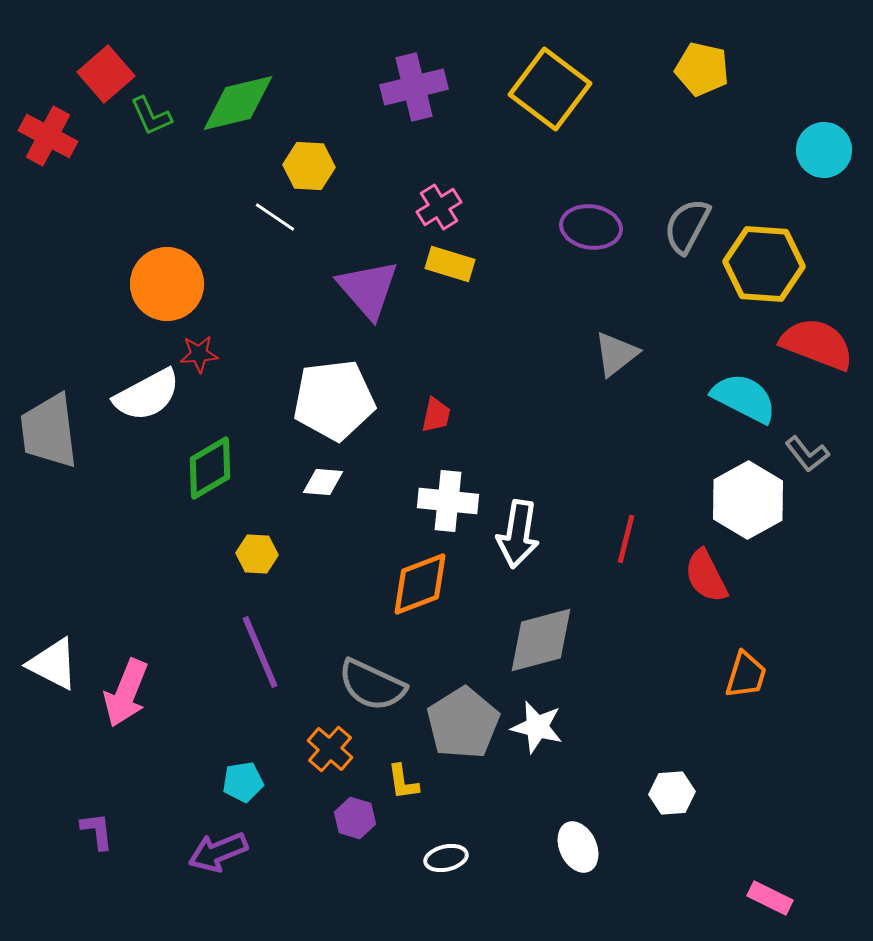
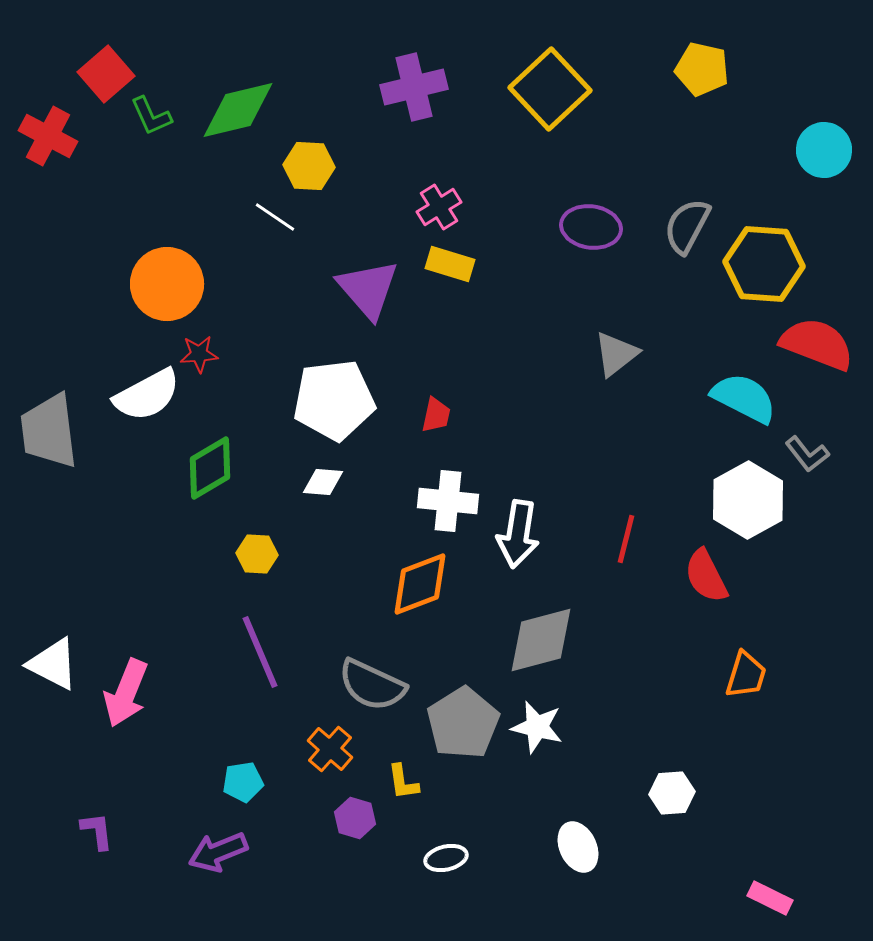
yellow square at (550, 89): rotated 10 degrees clockwise
green diamond at (238, 103): moved 7 px down
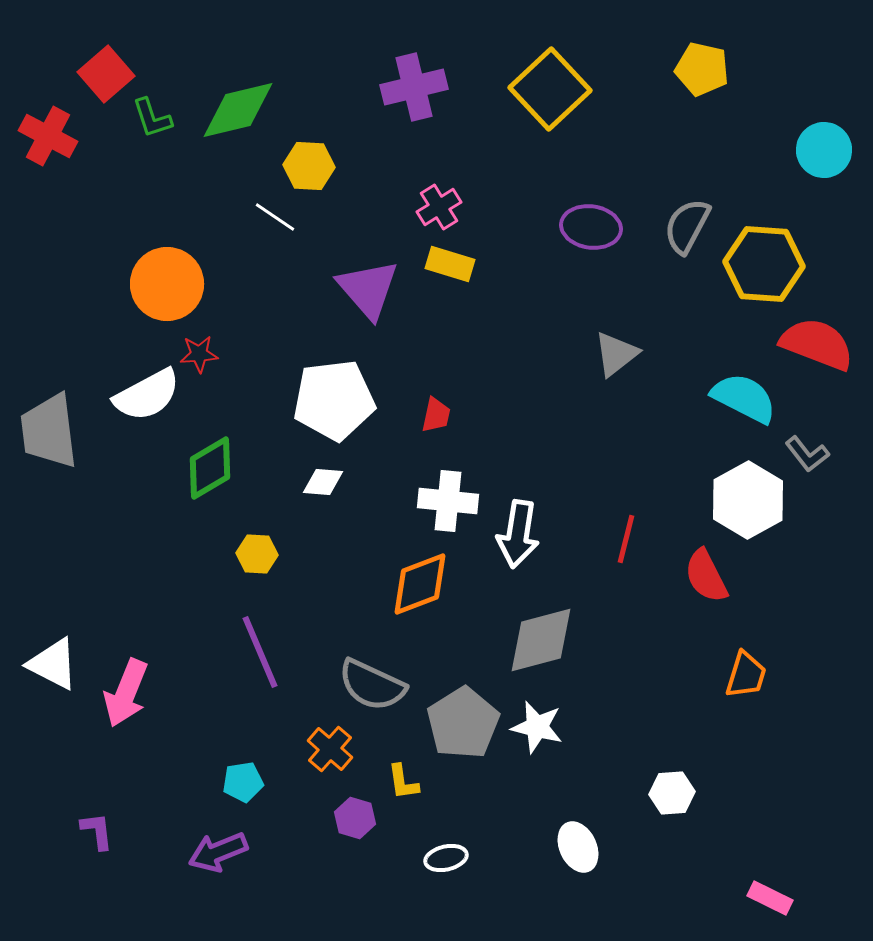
green L-shape at (151, 116): moved 1 px right, 2 px down; rotated 6 degrees clockwise
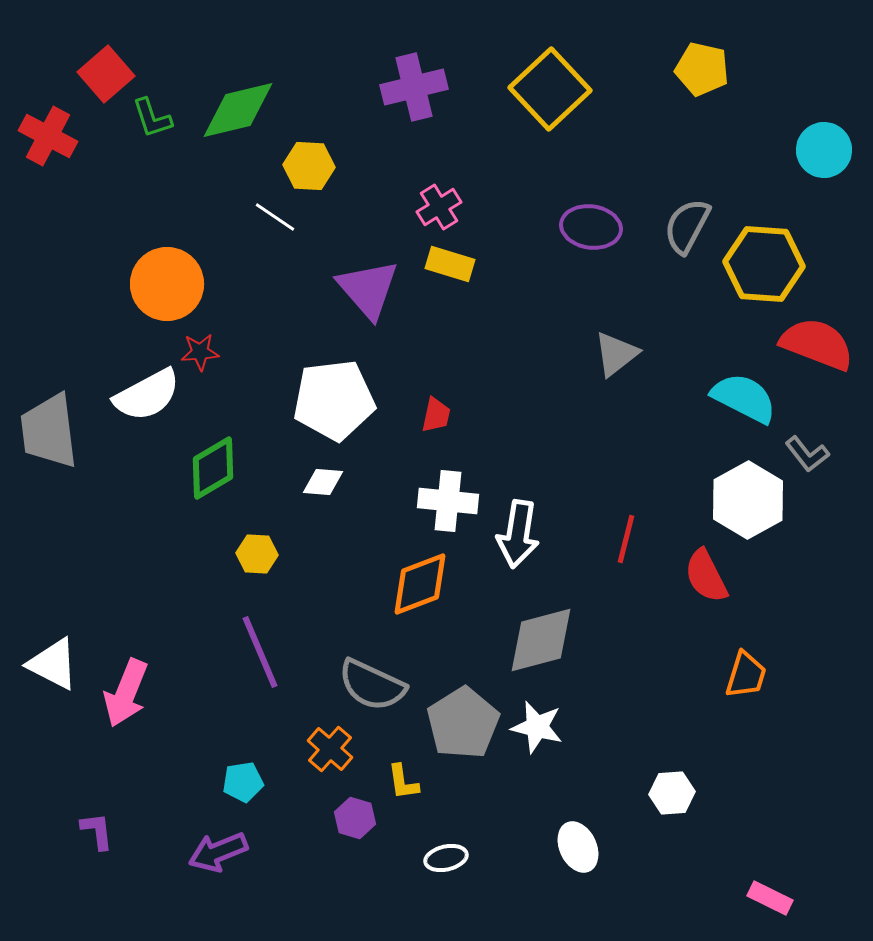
red star at (199, 354): moved 1 px right, 2 px up
green diamond at (210, 468): moved 3 px right
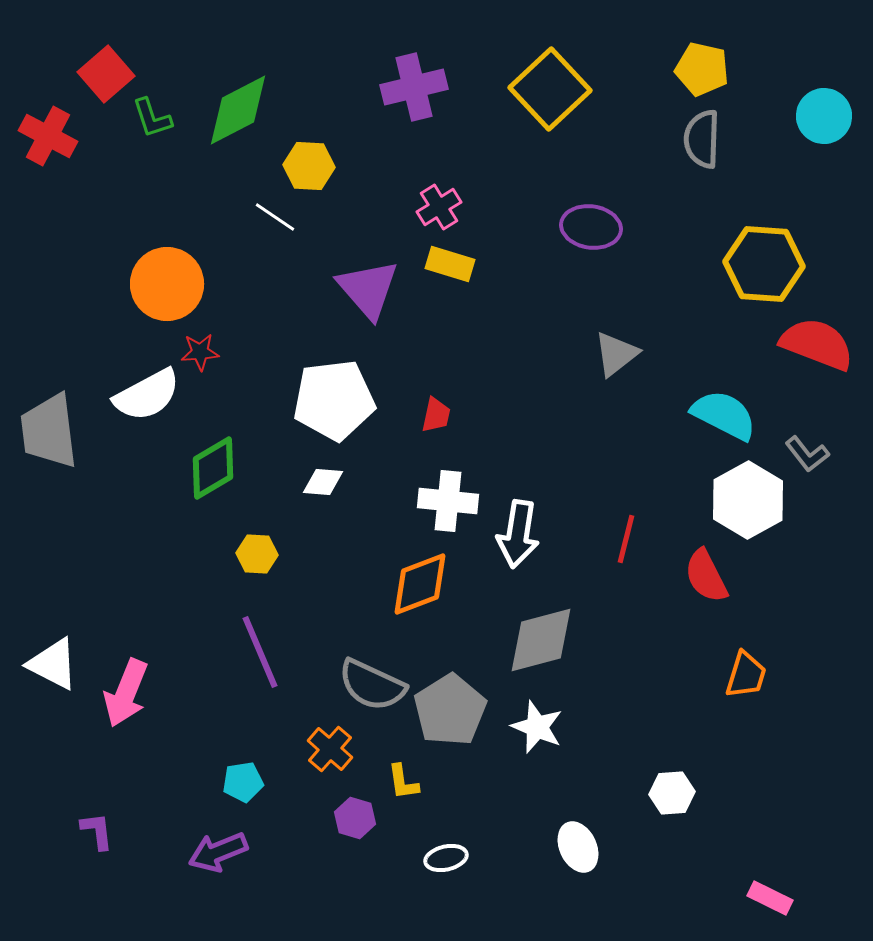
green diamond at (238, 110): rotated 14 degrees counterclockwise
cyan circle at (824, 150): moved 34 px up
gray semicircle at (687, 226): moved 15 px right, 87 px up; rotated 26 degrees counterclockwise
cyan semicircle at (744, 398): moved 20 px left, 17 px down
gray pentagon at (463, 723): moved 13 px left, 13 px up
white star at (537, 727): rotated 8 degrees clockwise
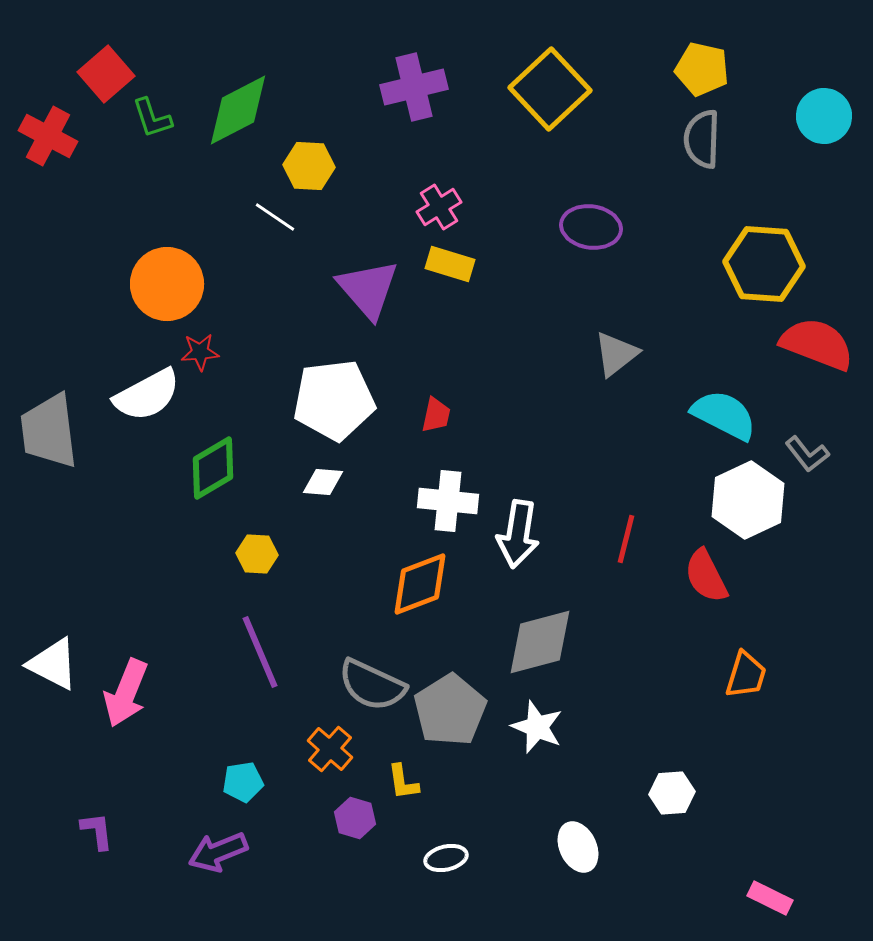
white hexagon at (748, 500): rotated 4 degrees clockwise
gray diamond at (541, 640): moved 1 px left, 2 px down
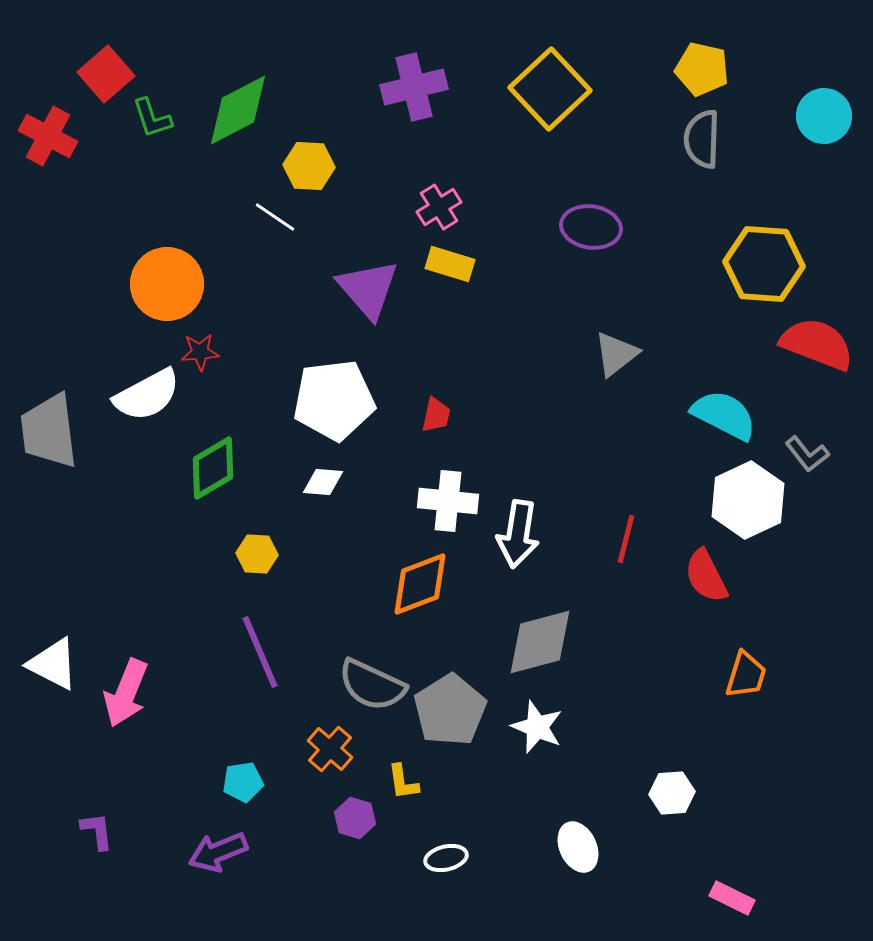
pink rectangle at (770, 898): moved 38 px left
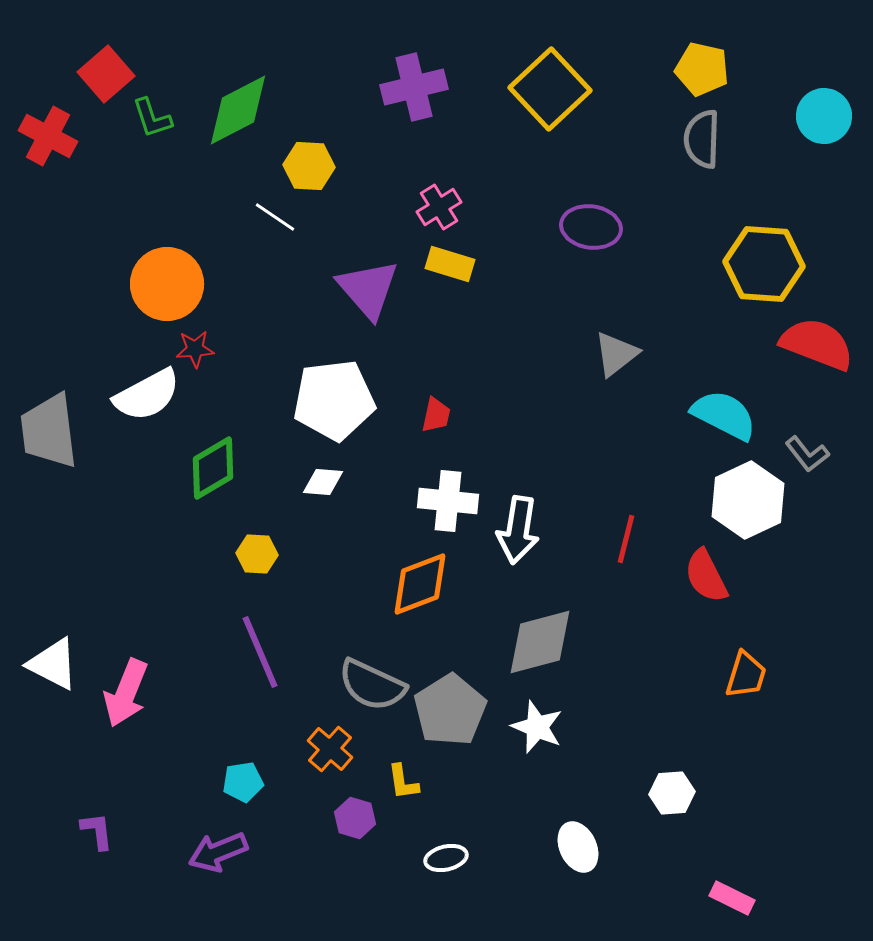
red star at (200, 352): moved 5 px left, 3 px up
white arrow at (518, 534): moved 4 px up
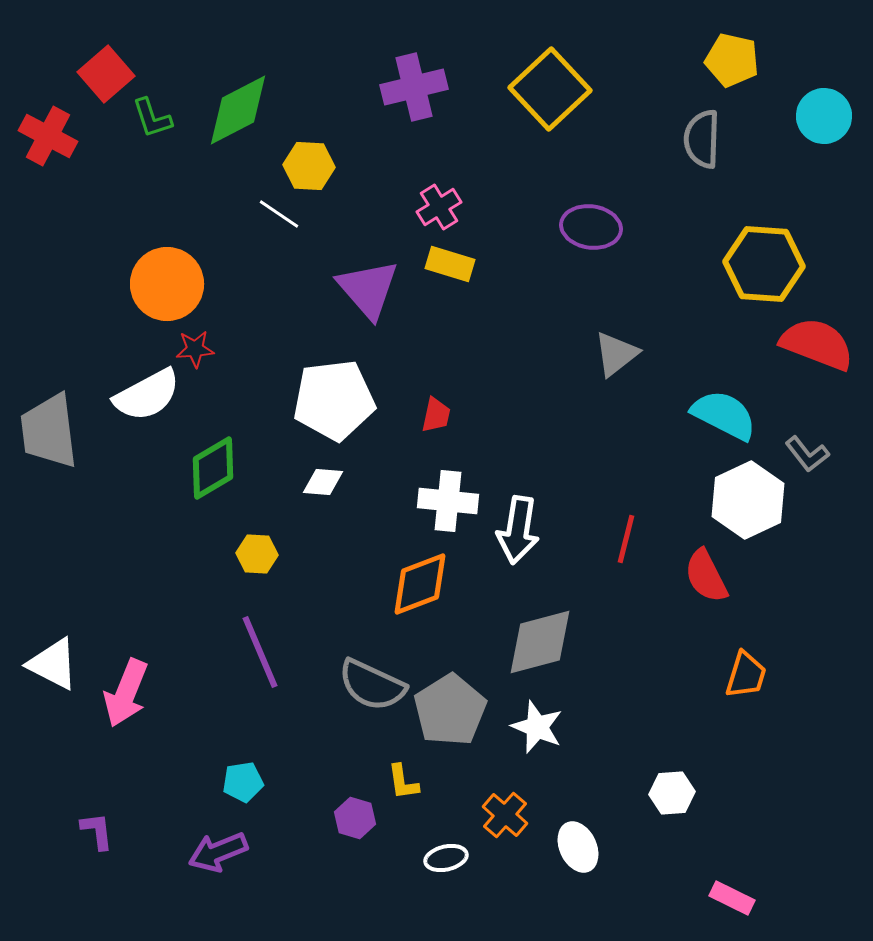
yellow pentagon at (702, 69): moved 30 px right, 9 px up
white line at (275, 217): moved 4 px right, 3 px up
orange cross at (330, 749): moved 175 px right, 66 px down
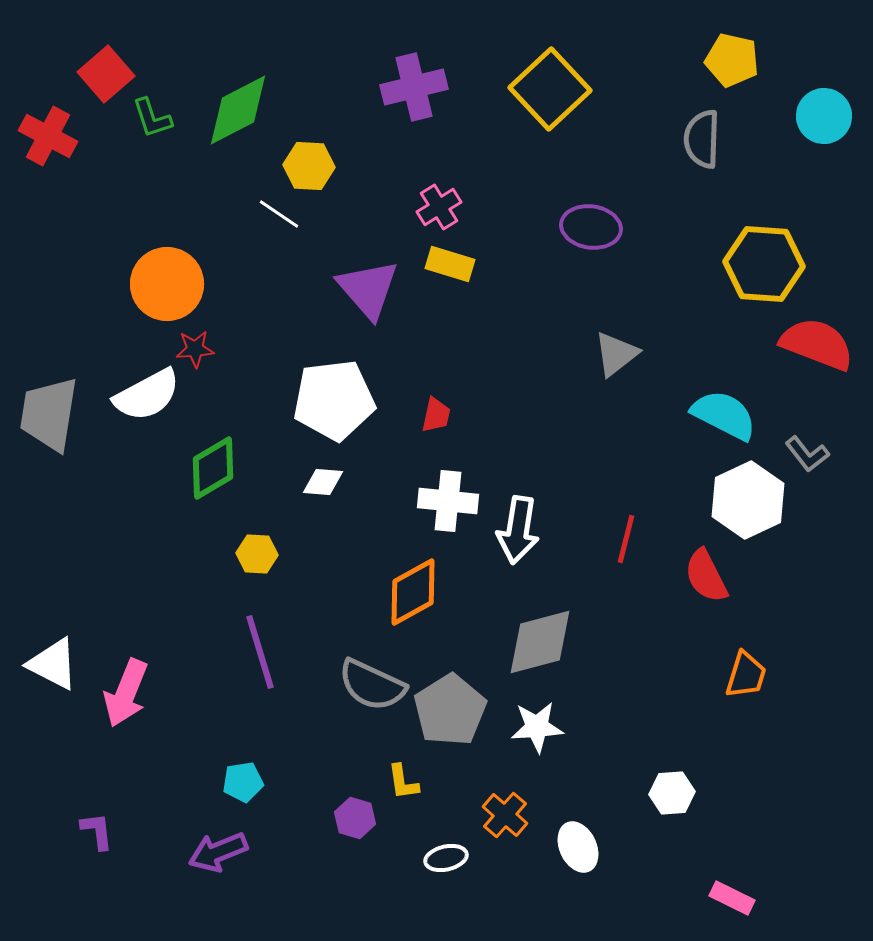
gray trapezoid at (49, 431): moved 17 px up; rotated 16 degrees clockwise
orange diamond at (420, 584): moved 7 px left, 8 px down; rotated 8 degrees counterclockwise
purple line at (260, 652): rotated 6 degrees clockwise
white star at (537, 727): rotated 26 degrees counterclockwise
